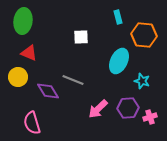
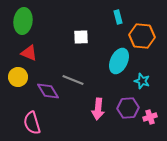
orange hexagon: moved 2 px left, 1 px down
pink arrow: rotated 40 degrees counterclockwise
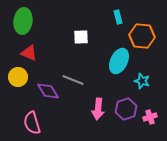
purple hexagon: moved 2 px left, 1 px down; rotated 15 degrees counterclockwise
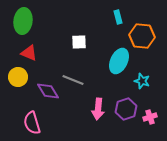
white square: moved 2 px left, 5 px down
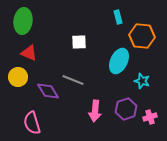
pink arrow: moved 3 px left, 2 px down
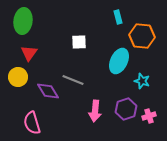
red triangle: rotated 42 degrees clockwise
pink cross: moved 1 px left, 1 px up
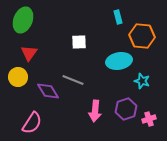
green ellipse: moved 1 px up; rotated 15 degrees clockwise
cyan ellipse: rotated 55 degrees clockwise
pink cross: moved 3 px down
pink semicircle: rotated 130 degrees counterclockwise
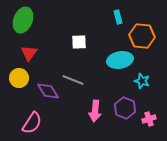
cyan ellipse: moved 1 px right, 1 px up
yellow circle: moved 1 px right, 1 px down
purple hexagon: moved 1 px left, 1 px up; rotated 20 degrees counterclockwise
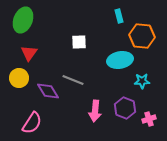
cyan rectangle: moved 1 px right, 1 px up
cyan star: rotated 21 degrees counterclockwise
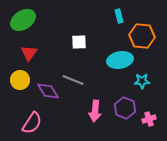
green ellipse: rotated 35 degrees clockwise
yellow circle: moved 1 px right, 2 px down
